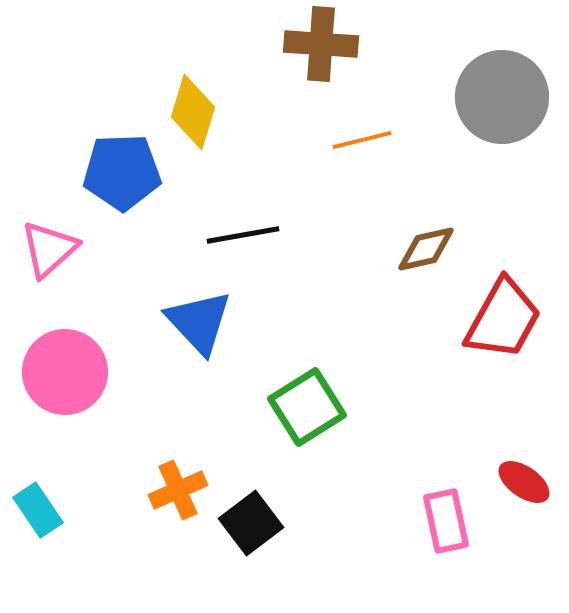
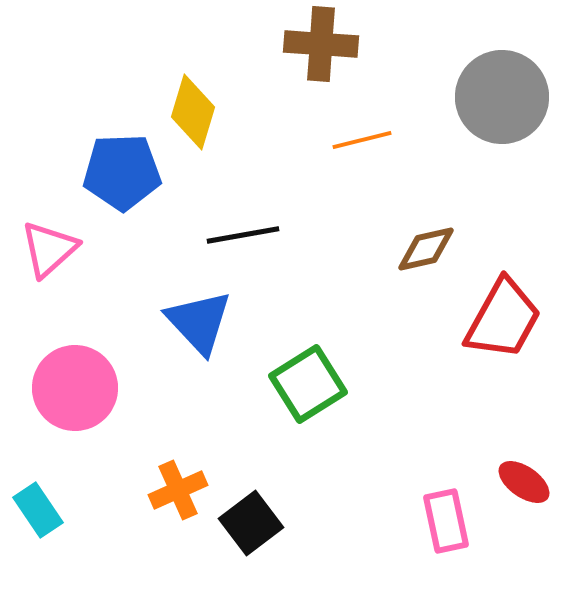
pink circle: moved 10 px right, 16 px down
green square: moved 1 px right, 23 px up
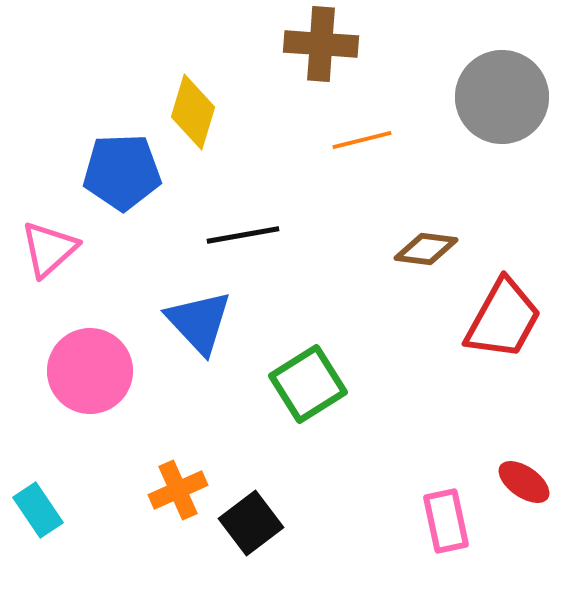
brown diamond: rotated 20 degrees clockwise
pink circle: moved 15 px right, 17 px up
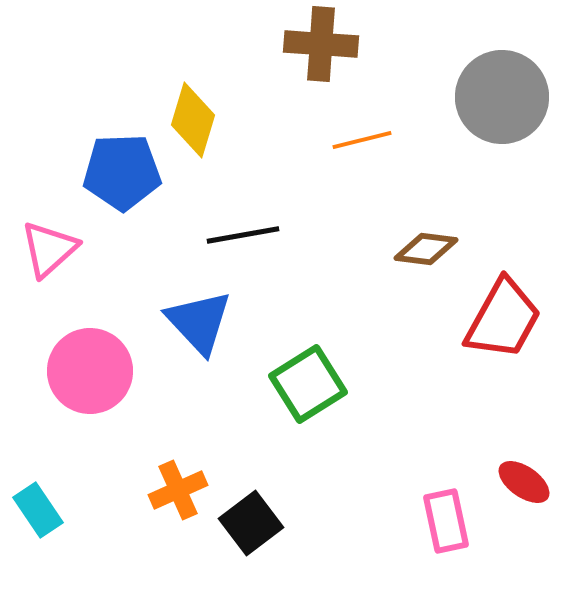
yellow diamond: moved 8 px down
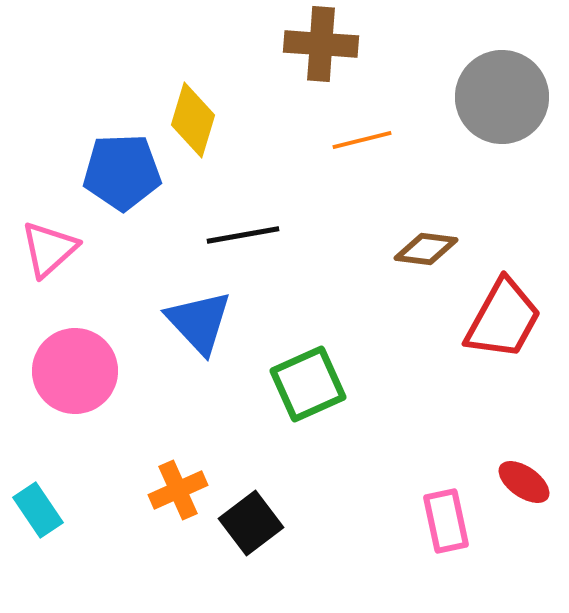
pink circle: moved 15 px left
green square: rotated 8 degrees clockwise
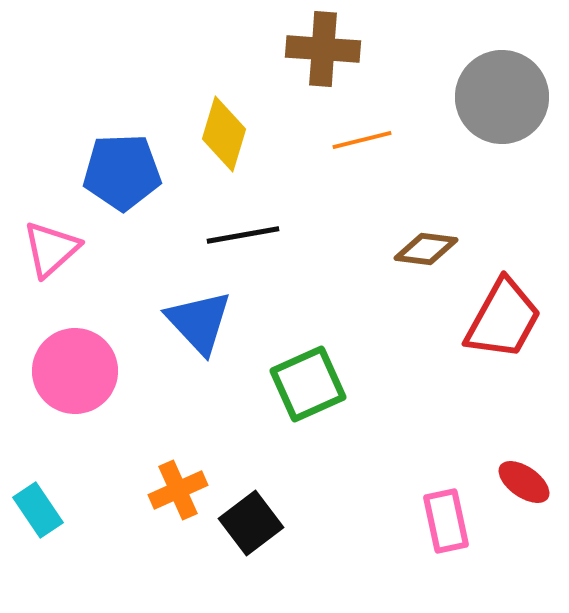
brown cross: moved 2 px right, 5 px down
yellow diamond: moved 31 px right, 14 px down
pink triangle: moved 2 px right
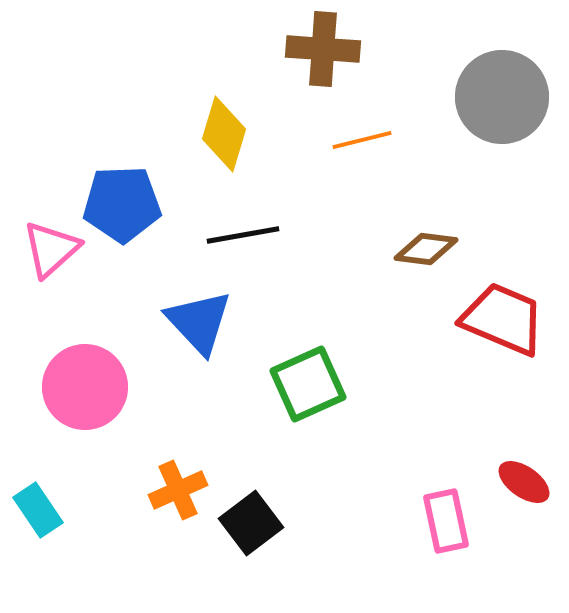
blue pentagon: moved 32 px down
red trapezoid: rotated 96 degrees counterclockwise
pink circle: moved 10 px right, 16 px down
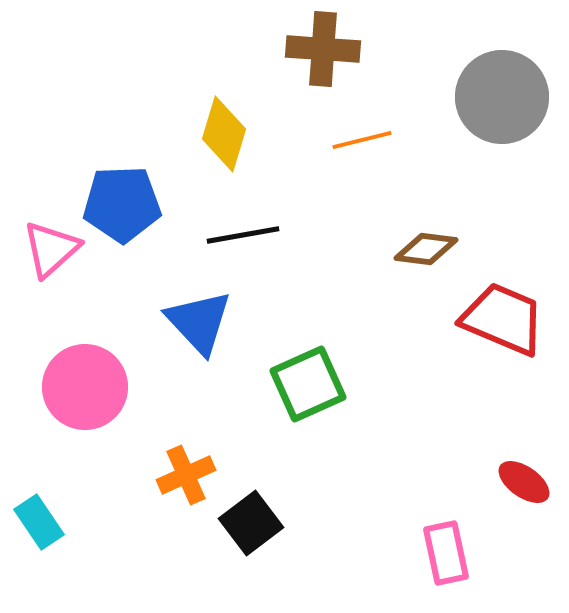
orange cross: moved 8 px right, 15 px up
cyan rectangle: moved 1 px right, 12 px down
pink rectangle: moved 32 px down
